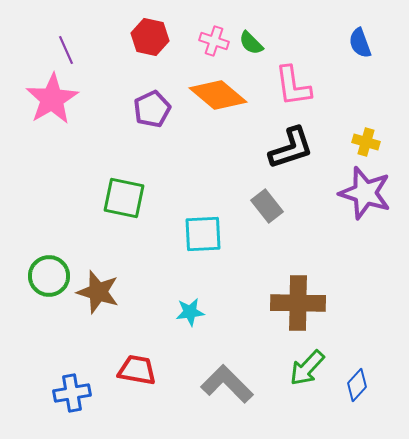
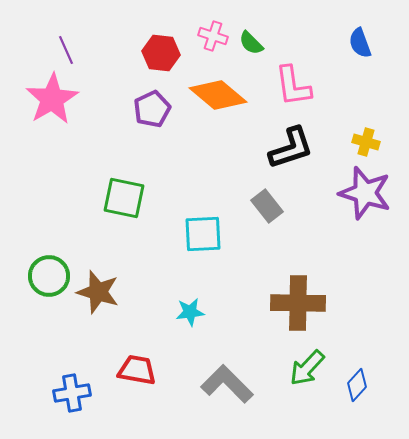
red hexagon: moved 11 px right, 16 px down; rotated 6 degrees counterclockwise
pink cross: moved 1 px left, 5 px up
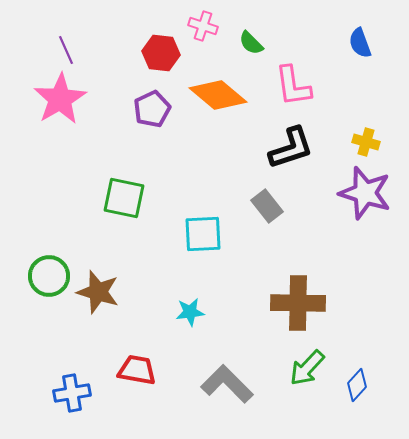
pink cross: moved 10 px left, 10 px up
pink star: moved 8 px right
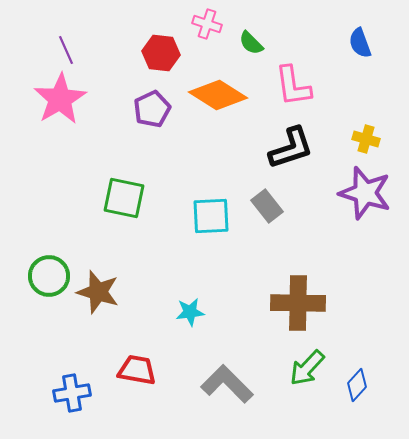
pink cross: moved 4 px right, 2 px up
orange diamond: rotated 8 degrees counterclockwise
yellow cross: moved 3 px up
cyan square: moved 8 px right, 18 px up
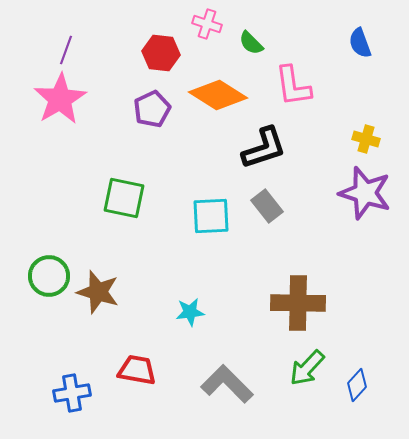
purple line: rotated 44 degrees clockwise
black L-shape: moved 27 px left
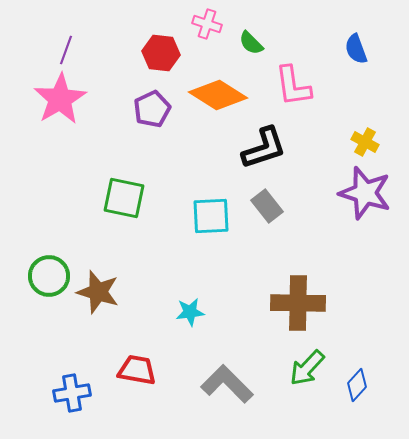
blue semicircle: moved 4 px left, 6 px down
yellow cross: moved 1 px left, 3 px down; rotated 12 degrees clockwise
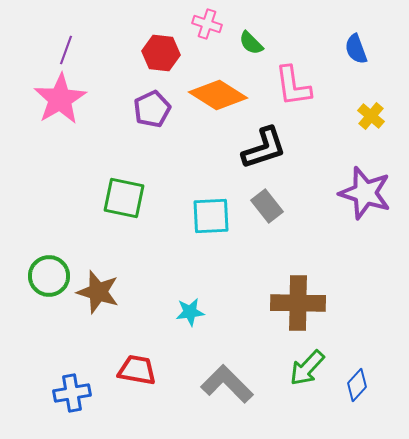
yellow cross: moved 6 px right, 26 px up; rotated 12 degrees clockwise
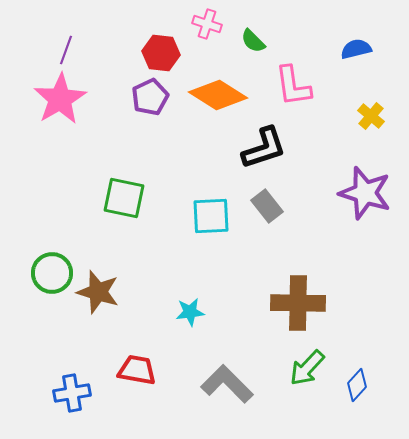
green semicircle: moved 2 px right, 2 px up
blue semicircle: rotated 96 degrees clockwise
purple pentagon: moved 2 px left, 12 px up
green circle: moved 3 px right, 3 px up
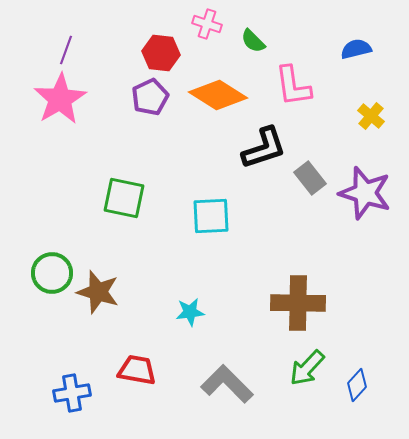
gray rectangle: moved 43 px right, 28 px up
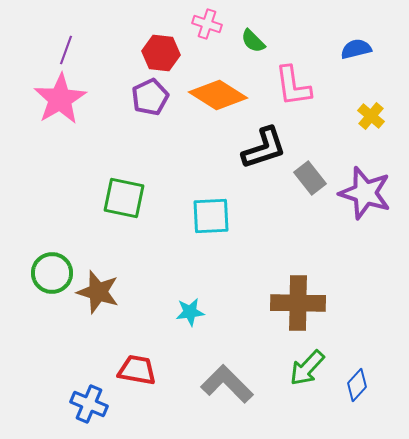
blue cross: moved 17 px right, 11 px down; rotated 33 degrees clockwise
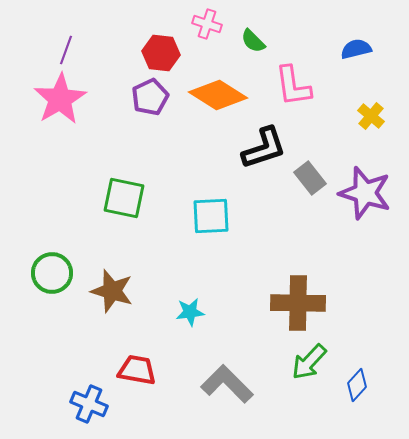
brown star: moved 14 px right, 1 px up
green arrow: moved 2 px right, 6 px up
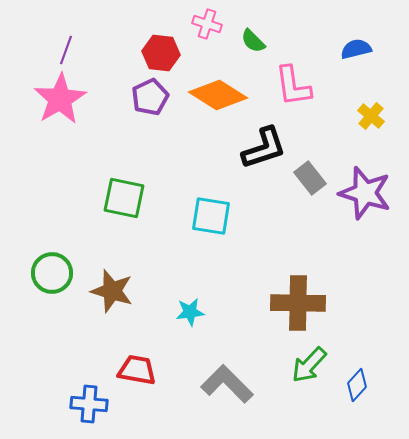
cyan square: rotated 12 degrees clockwise
green arrow: moved 3 px down
blue cross: rotated 18 degrees counterclockwise
